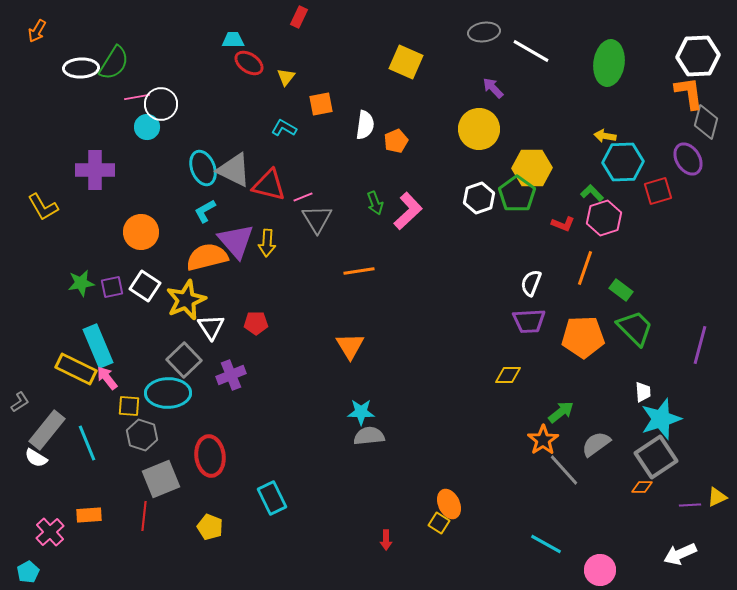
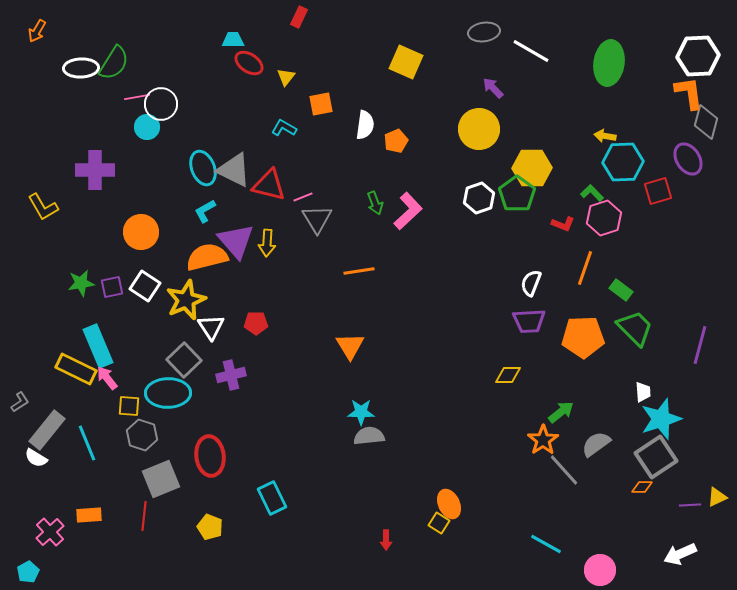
purple cross at (231, 375): rotated 8 degrees clockwise
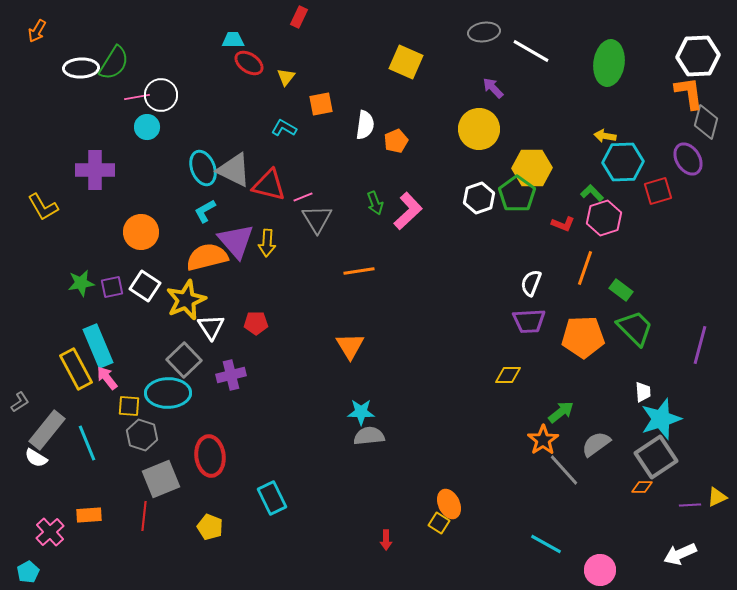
white circle at (161, 104): moved 9 px up
yellow rectangle at (76, 369): rotated 36 degrees clockwise
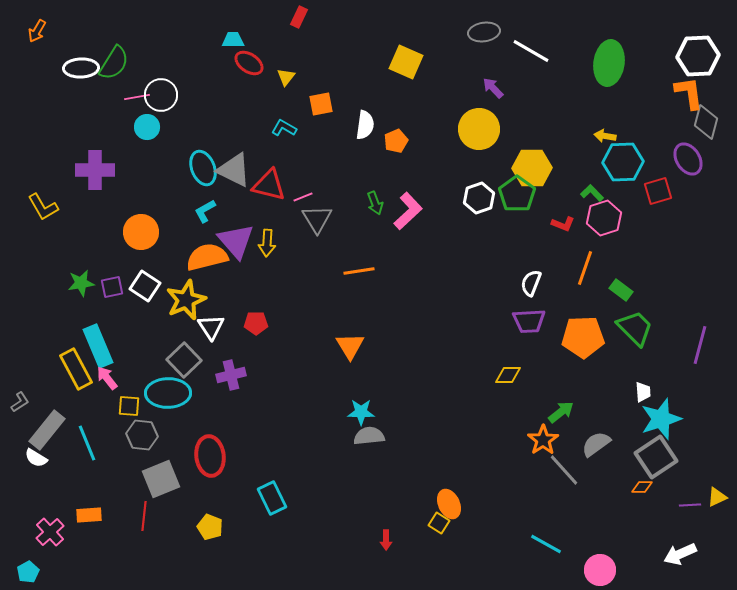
gray hexagon at (142, 435): rotated 12 degrees counterclockwise
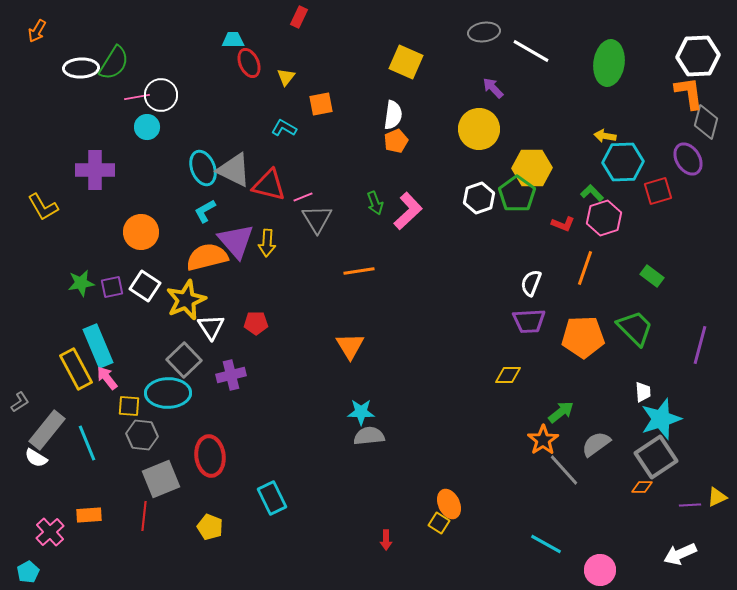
red ellipse at (249, 63): rotated 32 degrees clockwise
white semicircle at (365, 125): moved 28 px right, 10 px up
green rectangle at (621, 290): moved 31 px right, 14 px up
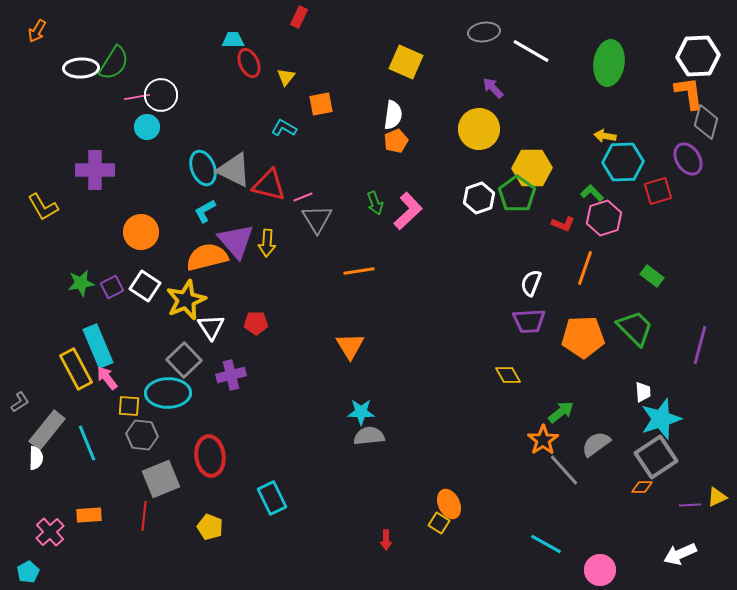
purple square at (112, 287): rotated 15 degrees counterclockwise
yellow diamond at (508, 375): rotated 60 degrees clockwise
white semicircle at (36, 458): rotated 120 degrees counterclockwise
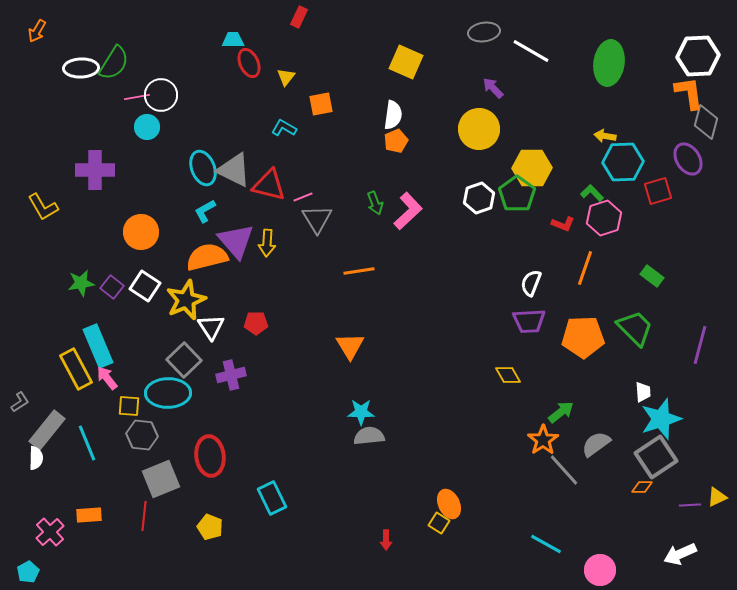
purple square at (112, 287): rotated 25 degrees counterclockwise
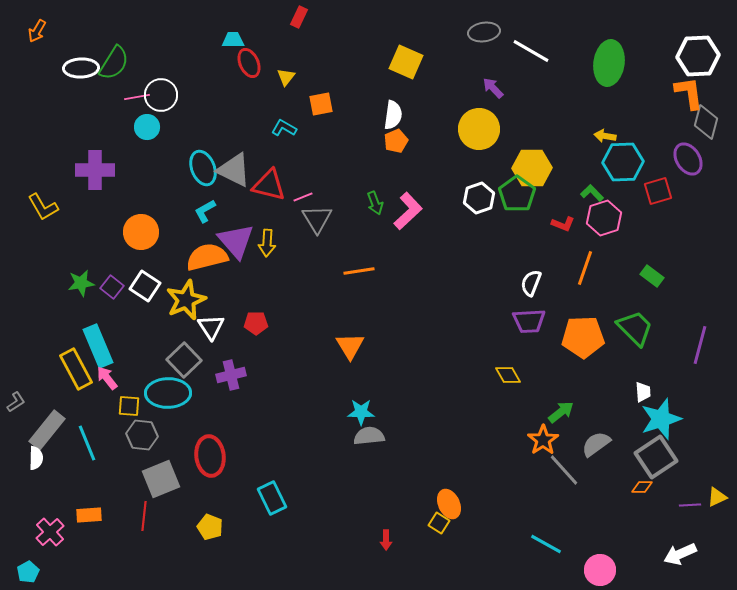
gray L-shape at (20, 402): moved 4 px left
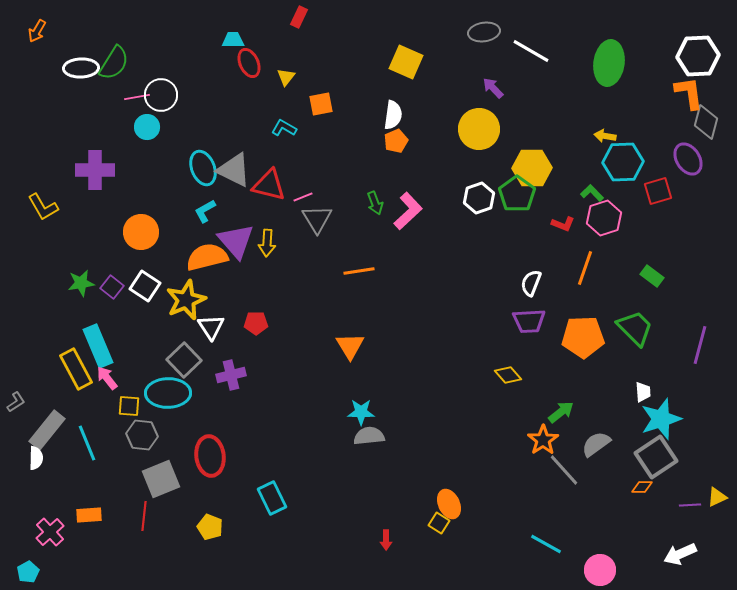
yellow diamond at (508, 375): rotated 12 degrees counterclockwise
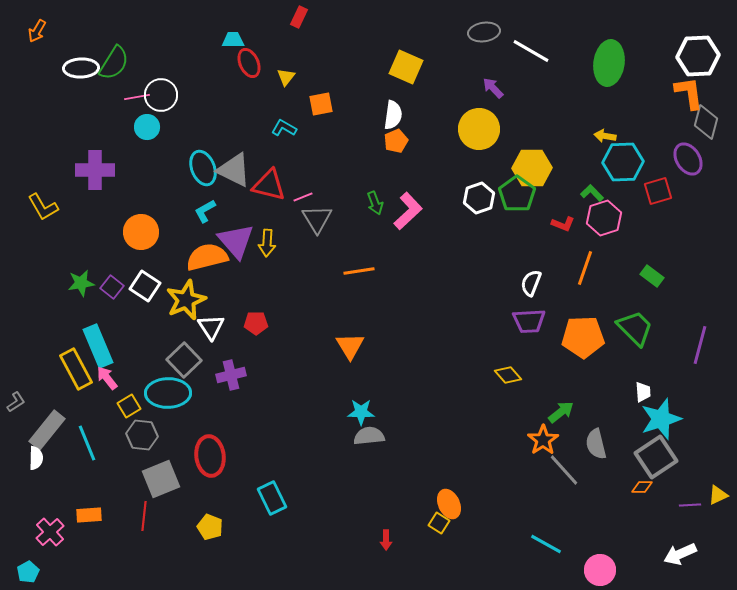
yellow square at (406, 62): moved 5 px down
yellow square at (129, 406): rotated 35 degrees counterclockwise
gray semicircle at (596, 444): rotated 68 degrees counterclockwise
yellow triangle at (717, 497): moved 1 px right, 2 px up
